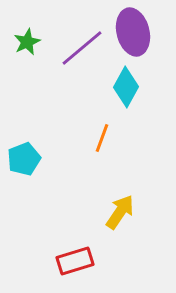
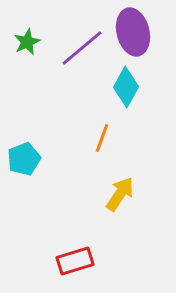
yellow arrow: moved 18 px up
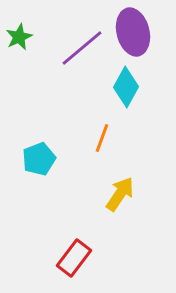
green star: moved 8 px left, 5 px up
cyan pentagon: moved 15 px right
red rectangle: moved 1 px left, 3 px up; rotated 36 degrees counterclockwise
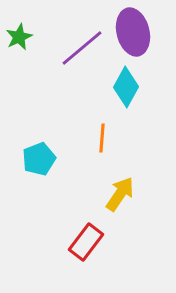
orange line: rotated 16 degrees counterclockwise
red rectangle: moved 12 px right, 16 px up
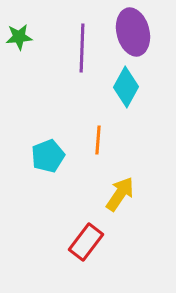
green star: rotated 20 degrees clockwise
purple line: rotated 48 degrees counterclockwise
orange line: moved 4 px left, 2 px down
cyan pentagon: moved 9 px right, 3 px up
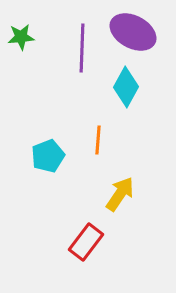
purple ellipse: rotated 48 degrees counterclockwise
green star: moved 2 px right
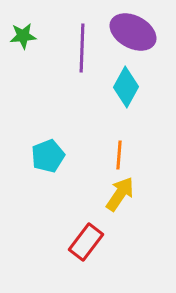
green star: moved 2 px right, 1 px up
orange line: moved 21 px right, 15 px down
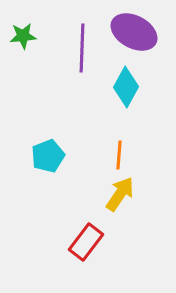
purple ellipse: moved 1 px right
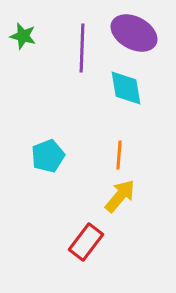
purple ellipse: moved 1 px down
green star: rotated 20 degrees clockwise
cyan diamond: moved 1 px down; rotated 39 degrees counterclockwise
yellow arrow: moved 2 px down; rotated 6 degrees clockwise
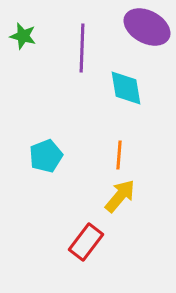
purple ellipse: moved 13 px right, 6 px up
cyan pentagon: moved 2 px left
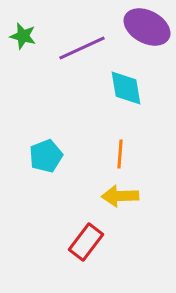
purple line: rotated 63 degrees clockwise
orange line: moved 1 px right, 1 px up
yellow arrow: rotated 132 degrees counterclockwise
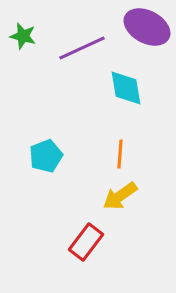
yellow arrow: rotated 33 degrees counterclockwise
